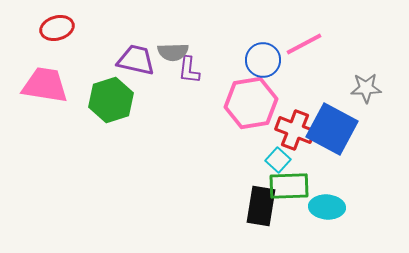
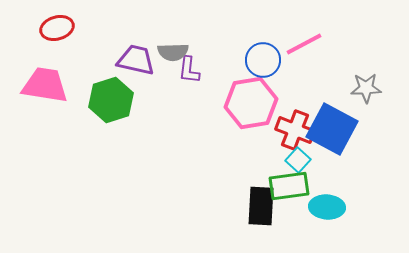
cyan square: moved 20 px right
green rectangle: rotated 6 degrees counterclockwise
black rectangle: rotated 6 degrees counterclockwise
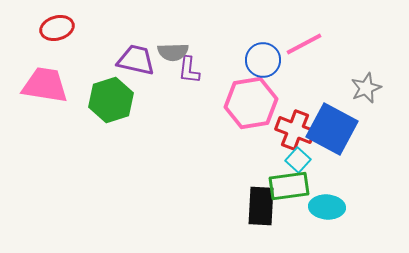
gray star: rotated 20 degrees counterclockwise
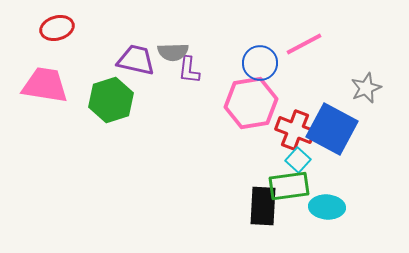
blue circle: moved 3 px left, 3 px down
black rectangle: moved 2 px right
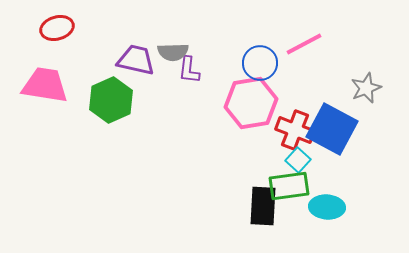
green hexagon: rotated 6 degrees counterclockwise
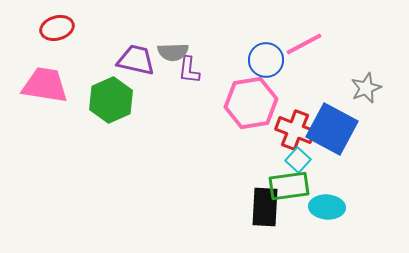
blue circle: moved 6 px right, 3 px up
black rectangle: moved 2 px right, 1 px down
